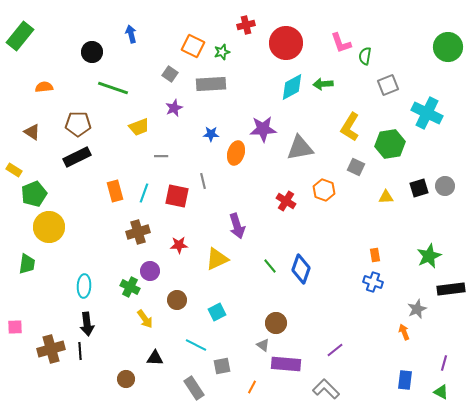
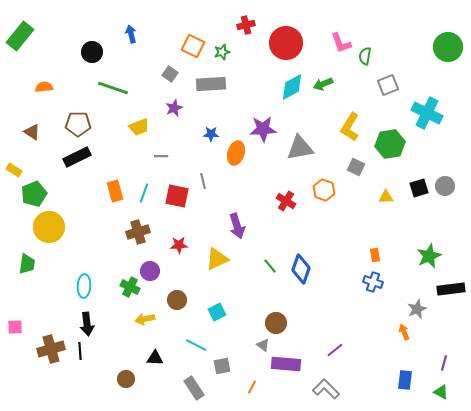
green arrow at (323, 84): rotated 18 degrees counterclockwise
yellow arrow at (145, 319): rotated 114 degrees clockwise
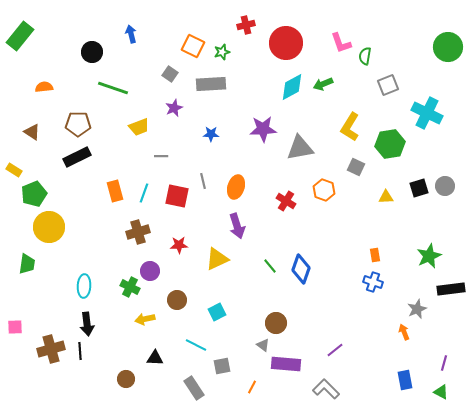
orange ellipse at (236, 153): moved 34 px down
blue rectangle at (405, 380): rotated 18 degrees counterclockwise
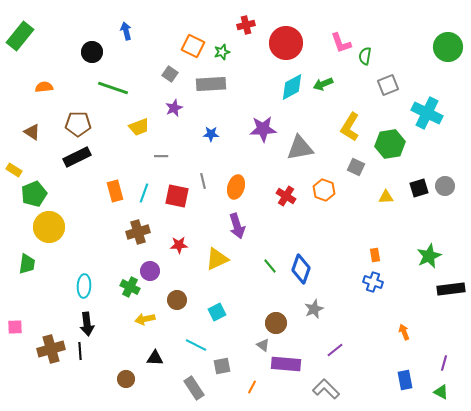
blue arrow at (131, 34): moved 5 px left, 3 px up
red cross at (286, 201): moved 5 px up
gray star at (417, 309): moved 103 px left
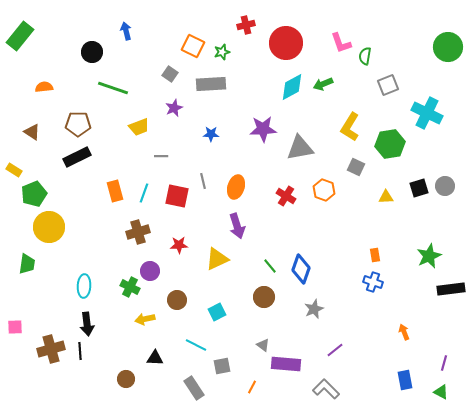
brown circle at (276, 323): moved 12 px left, 26 px up
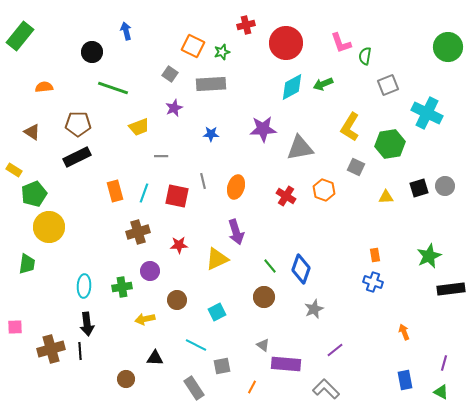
purple arrow at (237, 226): moved 1 px left, 6 px down
green cross at (130, 287): moved 8 px left; rotated 36 degrees counterclockwise
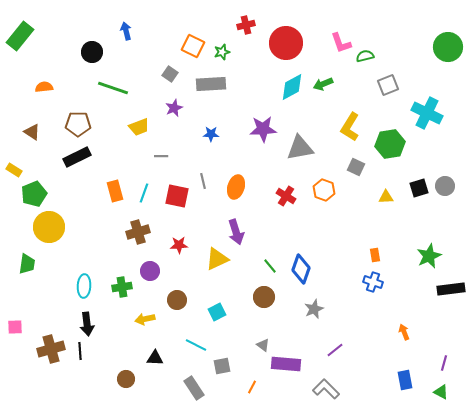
green semicircle at (365, 56): rotated 66 degrees clockwise
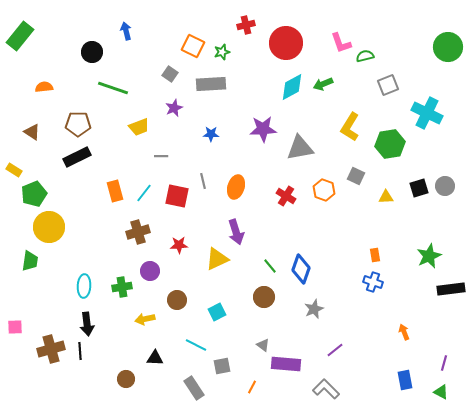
gray square at (356, 167): moved 9 px down
cyan line at (144, 193): rotated 18 degrees clockwise
green trapezoid at (27, 264): moved 3 px right, 3 px up
